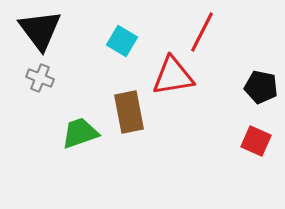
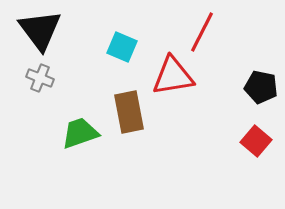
cyan square: moved 6 px down; rotated 8 degrees counterclockwise
red square: rotated 16 degrees clockwise
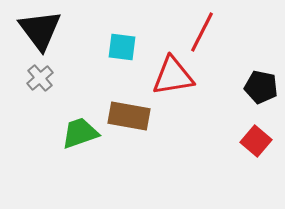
cyan square: rotated 16 degrees counterclockwise
gray cross: rotated 28 degrees clockwise
brown rectangle: moved 4 px down; rotated 69 degrees counterclockwise
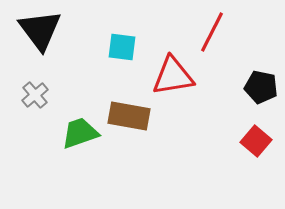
red line: moved 10 px right
gray cross: moved 5 px left, 17 px down
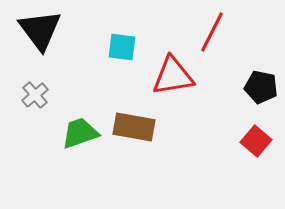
brown rectangle: moved 5 px right, 11 px down
